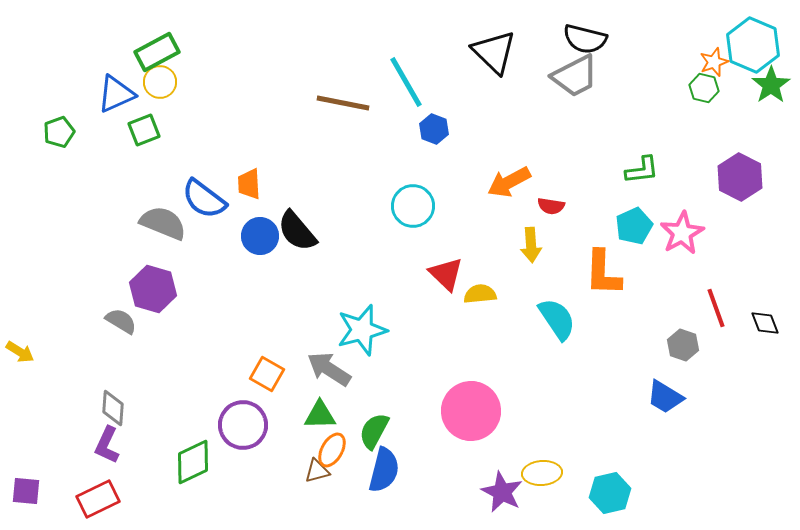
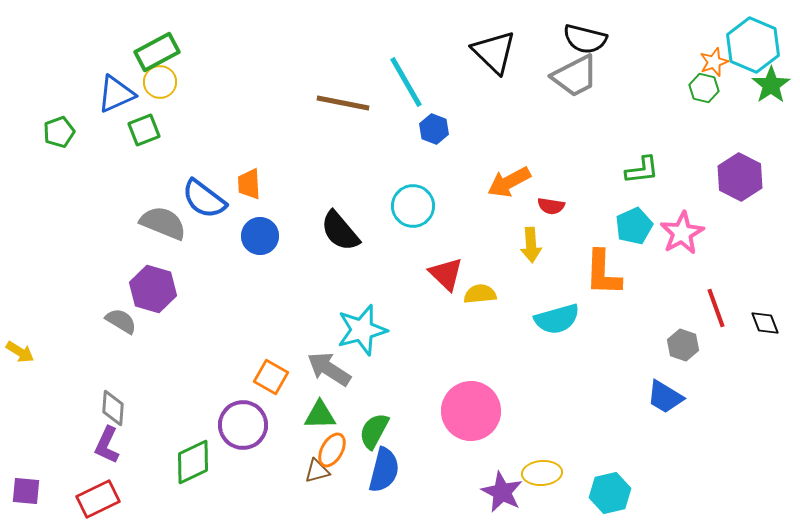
black semicircle at (297, 231): moved 43 px right
cyan semicircle at (557, 319): rotated 108 degrees clockwise
orange square at (267, 374): moved 4 px right, 3 px down
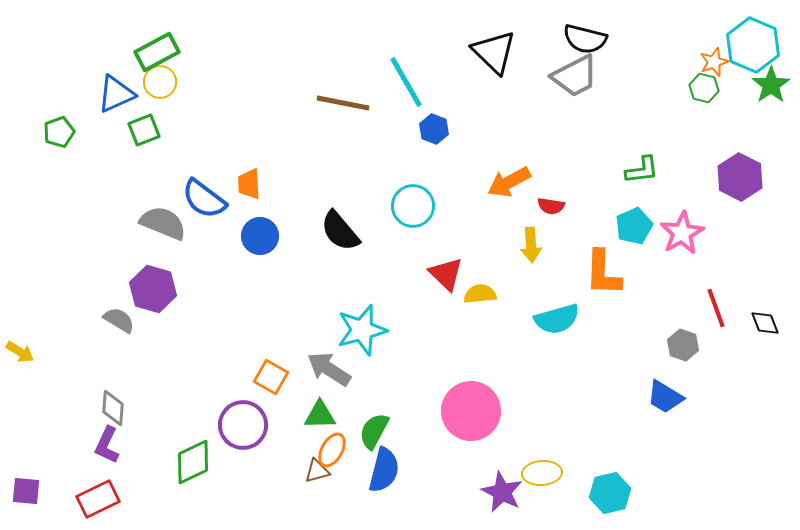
gray semicircle at (121, 321): moved 2 px left, 1 px up
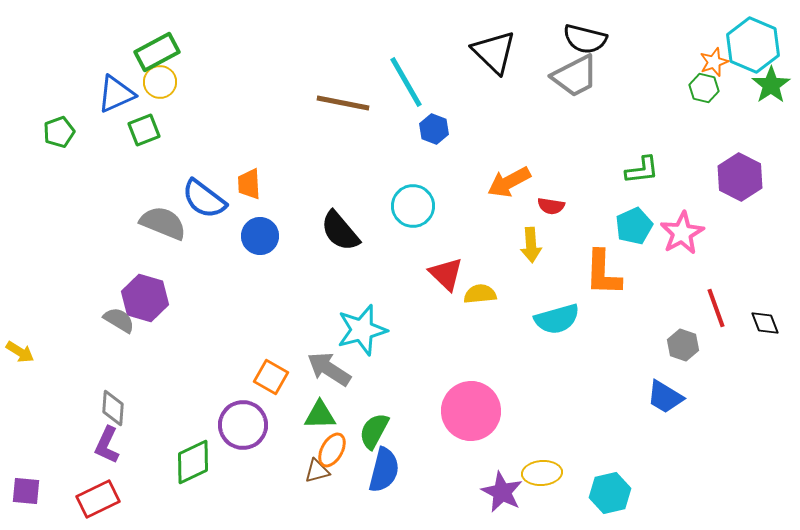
purple hexagon at (153, 289): moved 8 px left, 9 px down
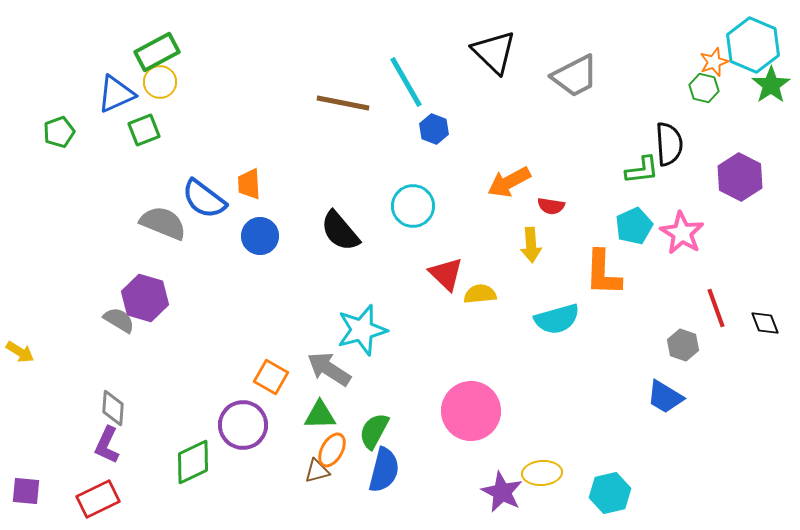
black semicircle at (585, 39): moved 84 px right, 105 px down; rotated 108 degrees counterclockwise
pink star at (682, 233): rotated 12 degrees counterclockwise
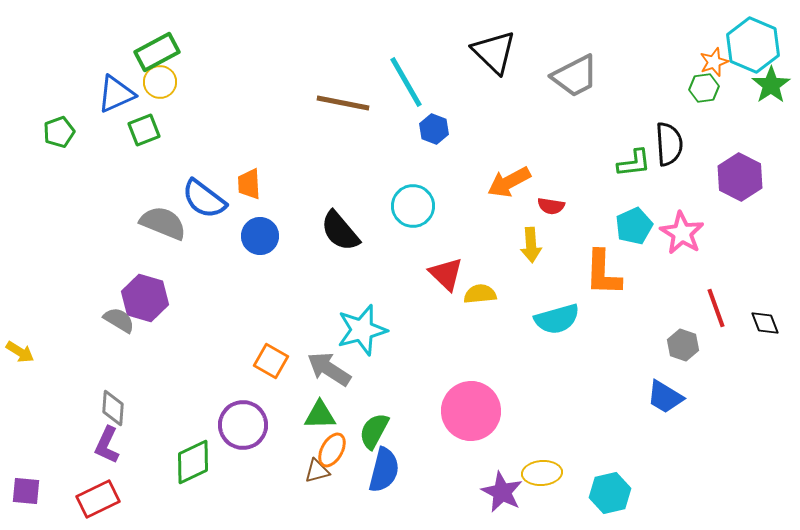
green hexagon at (704, 88): rotated 20 degrees counterclockwise
green L-shape at (642, 170): moved 8 px left, 7 px up
orange square at (271, 377): moved 16 px up
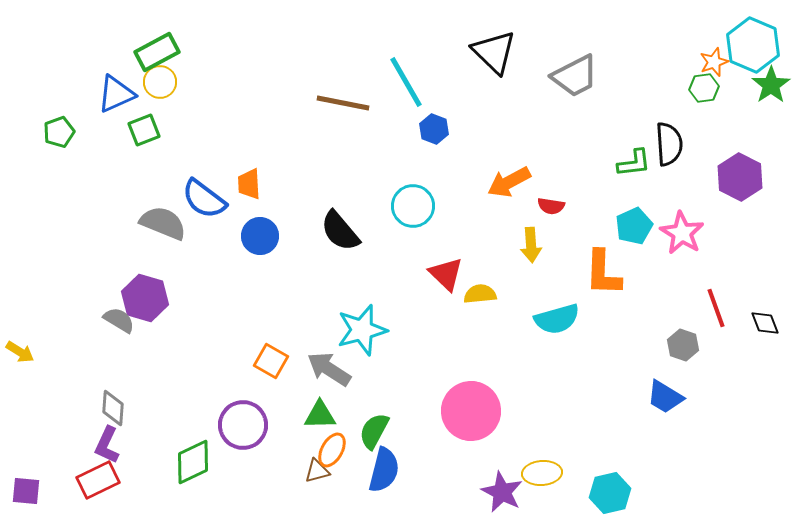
red rectangle at (98, 499): moved 19 px up
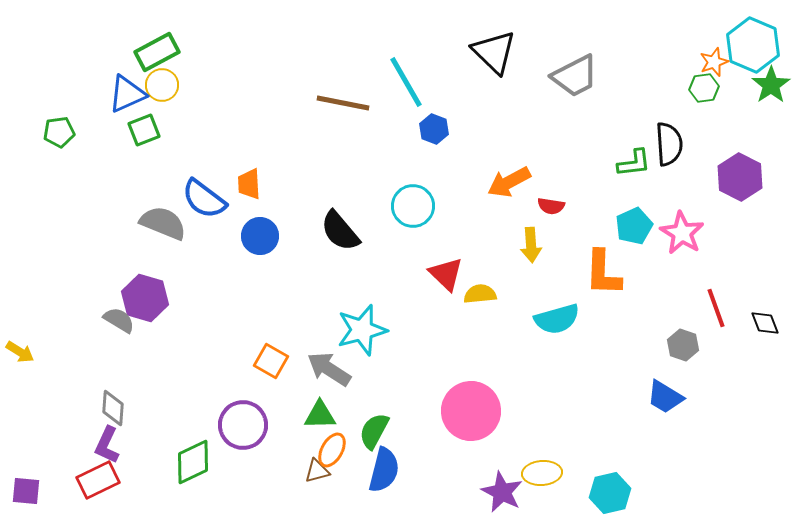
yellow circle at (160, 82): moved 2 px right, 3 px down
blue triangle at (116, 94): moved 11 px right
green pentagon at (59, 132): rotated 12 degrees clockwise
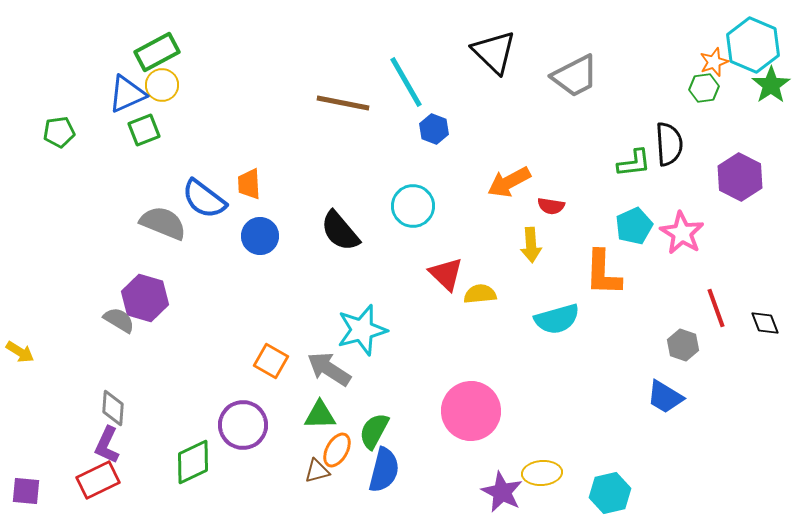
orange ellipse at (332, 450): moved 5 px right
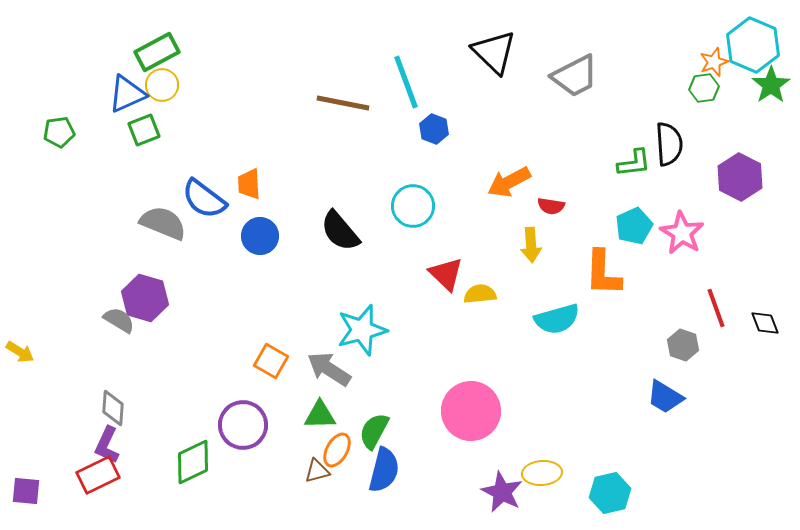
cyan line at (406, 82): rotated 10 degrees clockwise
red rectangle at (98, 480): moved 5 px up
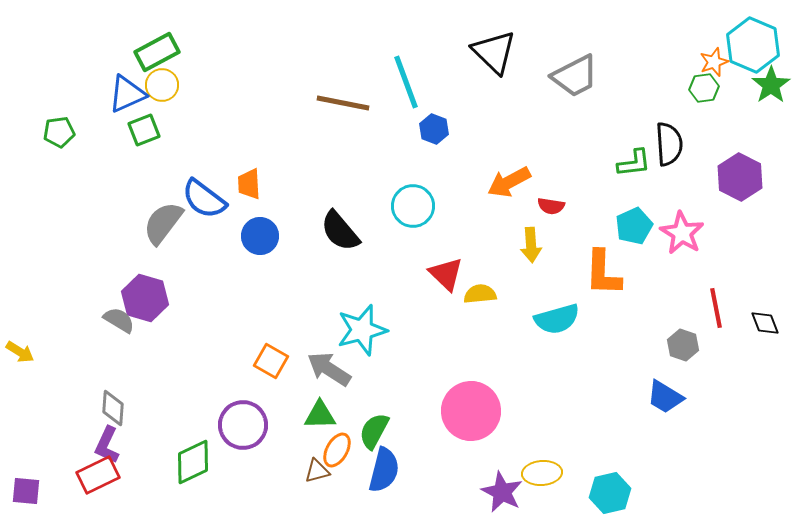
gray semicircle at (163, 223): rotated 75 degrees counterclockwise
red line at (716, 308): rotated 9 degrees clockwise
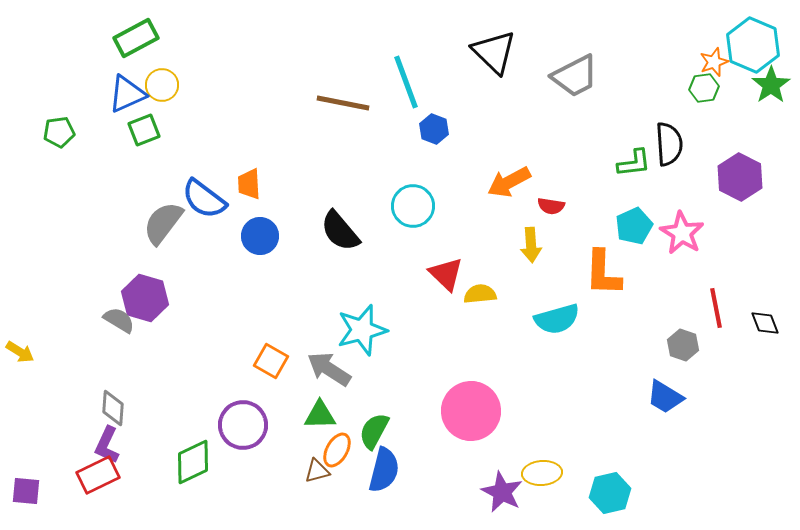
green rectangle at (157, 52): moved 21 px left, 14 px up
